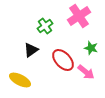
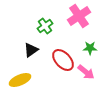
green star: moved 1 px left; rotated 16 degrees counterclockwise
yellow ellipse: rotated 50 degrees counterclockwise
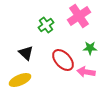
green cross: moved 1 px right, 1 px up
black triangle: moved 5 px left, 3 px down; rotated 42 degrees counterclockwise
pink arrow: rotated 150 degrees clockwise
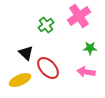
red ellipse: moved 15 px left, 8 px down
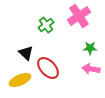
pink arrow: moved 5 px right, 3 px up
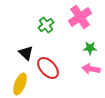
pink cross: moved 1 px right, 1 px down
yellow ellipse: moved 4 px down; rotated 45 degrees counterclockwise
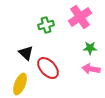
green cross: rotated 21 degrees clockwise
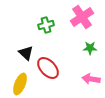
pink cross: moved 2 px right
pink arrow: moved 10 px down
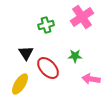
green star: moved 15 px left, 8 px down
black triangle: rotated 14 degrees clockwise
yellow ellipse: rotated 10 degrees clockwise
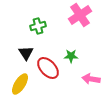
pink cross: moved 2 px left, 2 px up
green cross: moved 8 px left, 1 px down
green star: moved 4 px left
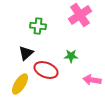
green cross: rotated 21 degrees clockwise
black triangle: rotated 21 degrees clockwise
red ellipse: moved 2 px left, 2 px down; rotated 25 degrees counterclockwise
pink arrow: moved 1 px right, 1 px down
